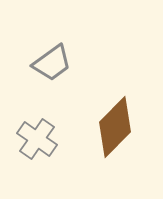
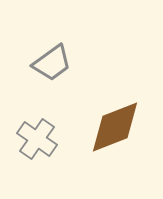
brown diamond: rotated 24 degrees clockwise
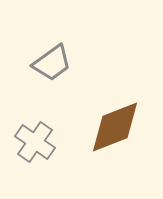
gray cross: moved 2 px left, 3 px down
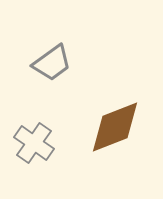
gray cross: moved 1 px left, 1 px down
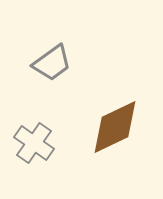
brown diamond: rotated 4 degrees counterclockwise
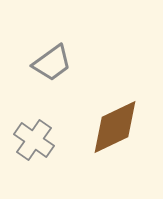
gray cross: moved 3 px up
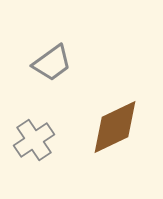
gray cross: rotated 21 degrees clockwise
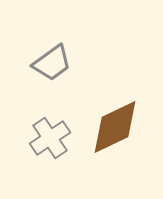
gray cross: moved 16 px right, 2 px up
